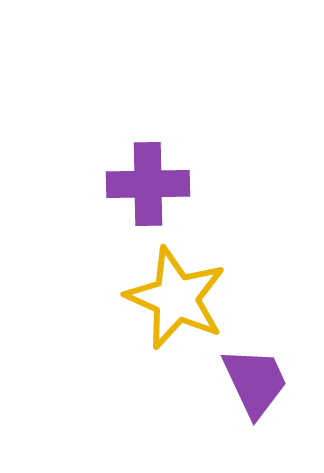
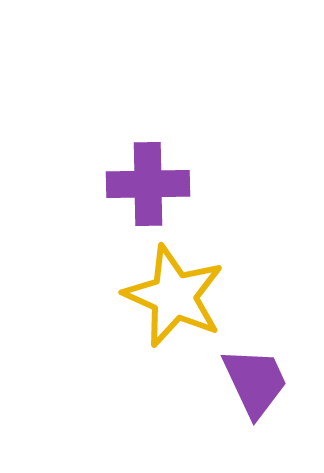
yellow star: moved 2 px left, 2 px up
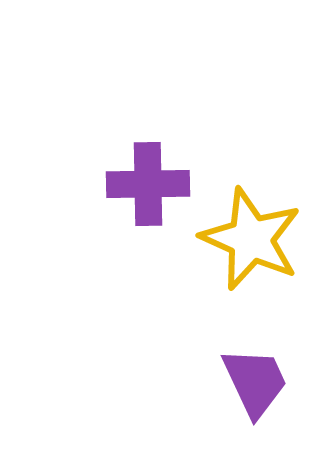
yellow star: moved 77 px right, 57 px up
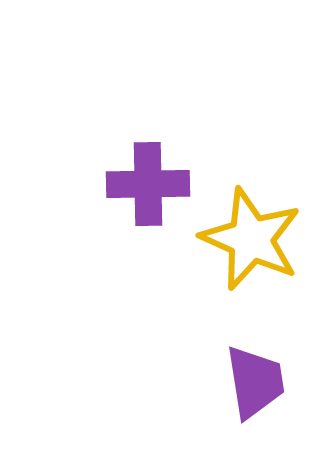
purple trapezoid: rotated 16 degrees clockwise
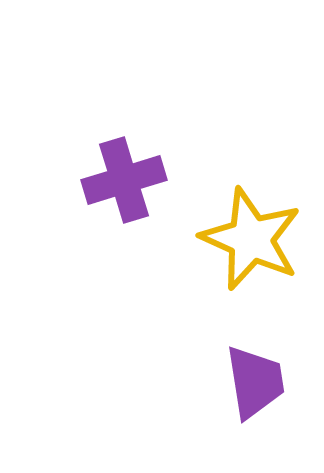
purple cross: moved 24 px left, 4 px up; rotated 16 degrees counterclockwise
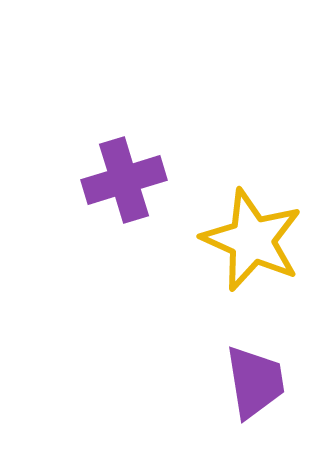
yellow star: moved 1 px right, 1 px down
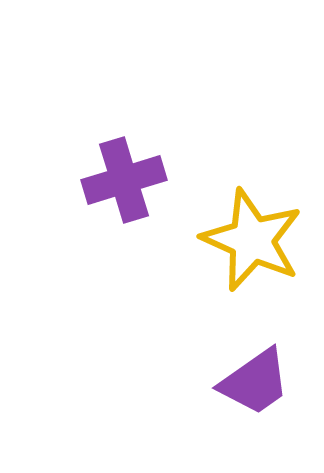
purple trapezoid: rotated 64 degrees clockwise
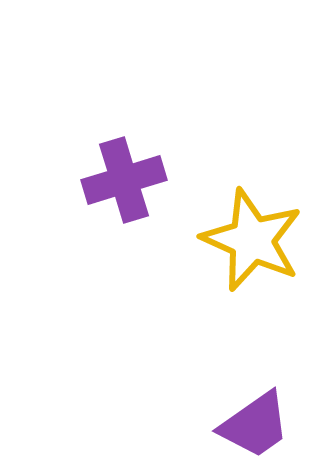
purple trapezoid: moved 43 px down
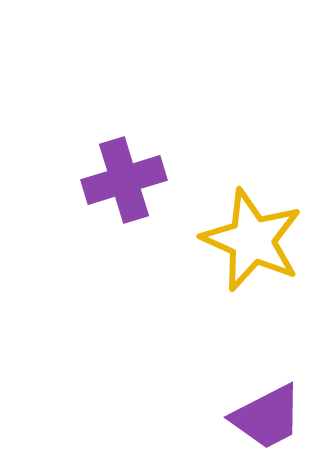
purple trapezoid: moved 12 px right, 8 px up; rotated 8 degrees clockwise
